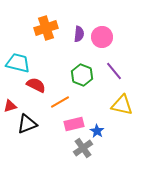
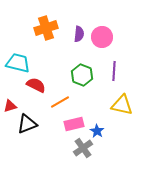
purple line: rotated 42 degrees clockwise
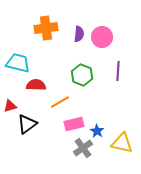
orange cross: rotated 10 degrees clockwise
purple line: moved 4 px right
red semicircle: rotated 24 degrees counterclockwise
yellow triangle: moved 38 px down
black triangle: rotated 15 degrees counterclockwise
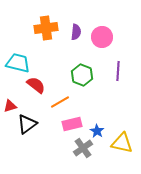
purple semicircle: moved 3 px left, 2 px up
red semicircle: rotated 36 degrees clockwise
pink rectangle: moved 2 px left
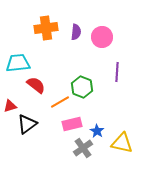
cyan trapezoid: rotated 20 degrees counterclockwise
purple line: moved 1 px left, 1 px down
green hexagon: moved 12 px down
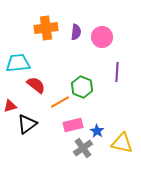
pink rectangle: moved 1 px right, 1 px down
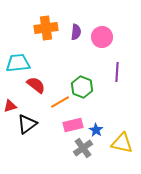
blue star: moved 1 px left, 1 px up
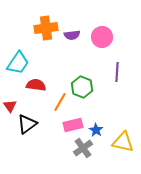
purple semicircle: moved 4 px left, 3 px down; rotated 77 degrees clockwise
cyan trapezoid: rotated 130 degrees clockwise
red semicircle: rotated 30 degrees counterclockwise
orange line: rotated 30 degrees counterclockwise
red triangle: rotated 48 degrees counterclockwise
yellow triangle: moved 1 px right, 1 px up
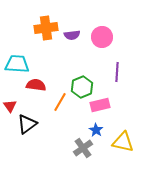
cyan trapezoid: moved 1 px left, 1 px down; rotated 120 degrees counterclockwise
green hexagon: rotated 15 degrees clockwise
pink rectangle: moved 27 px right, 20 px up
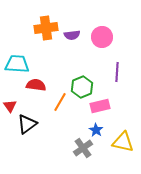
pink rectangle: moved 1 px down
